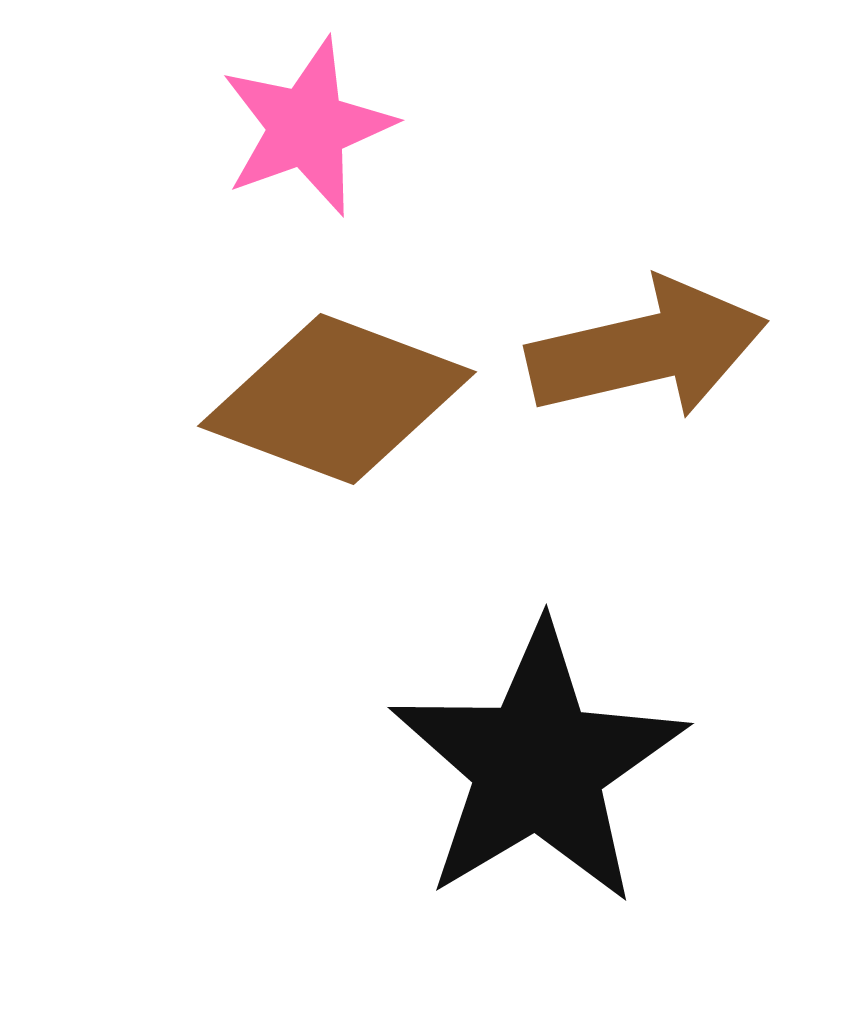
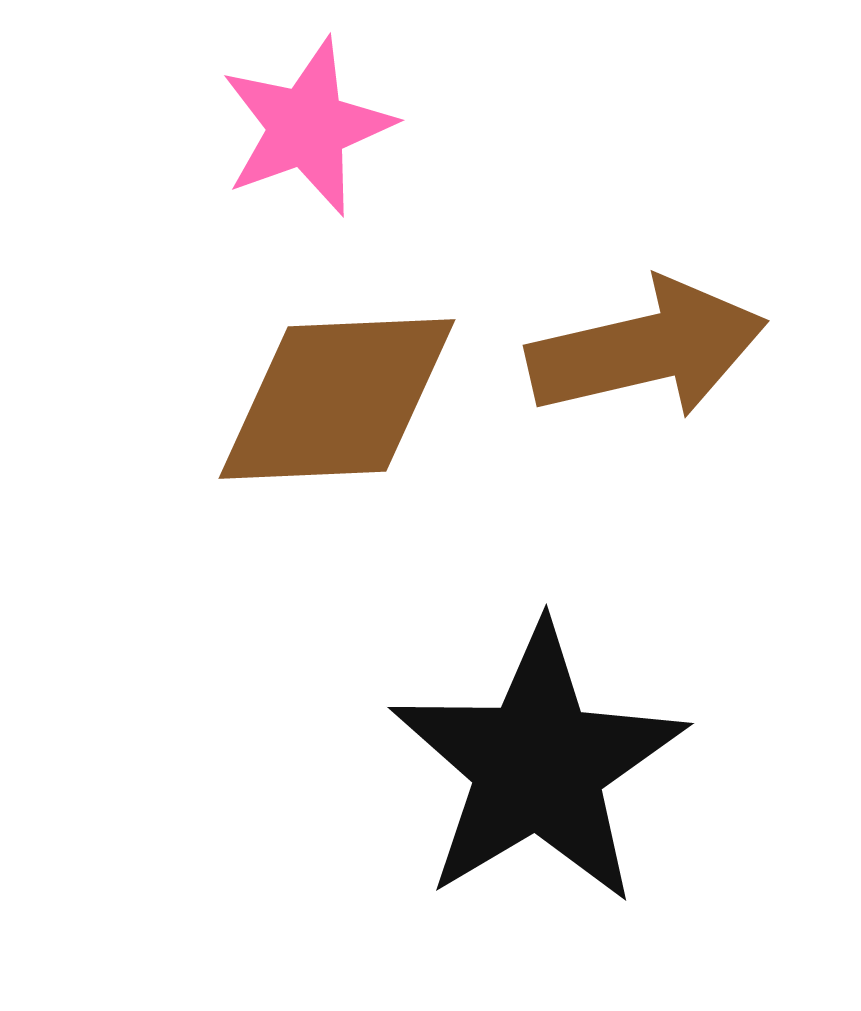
brown diamond: rotated 23 degrees counterclockwise
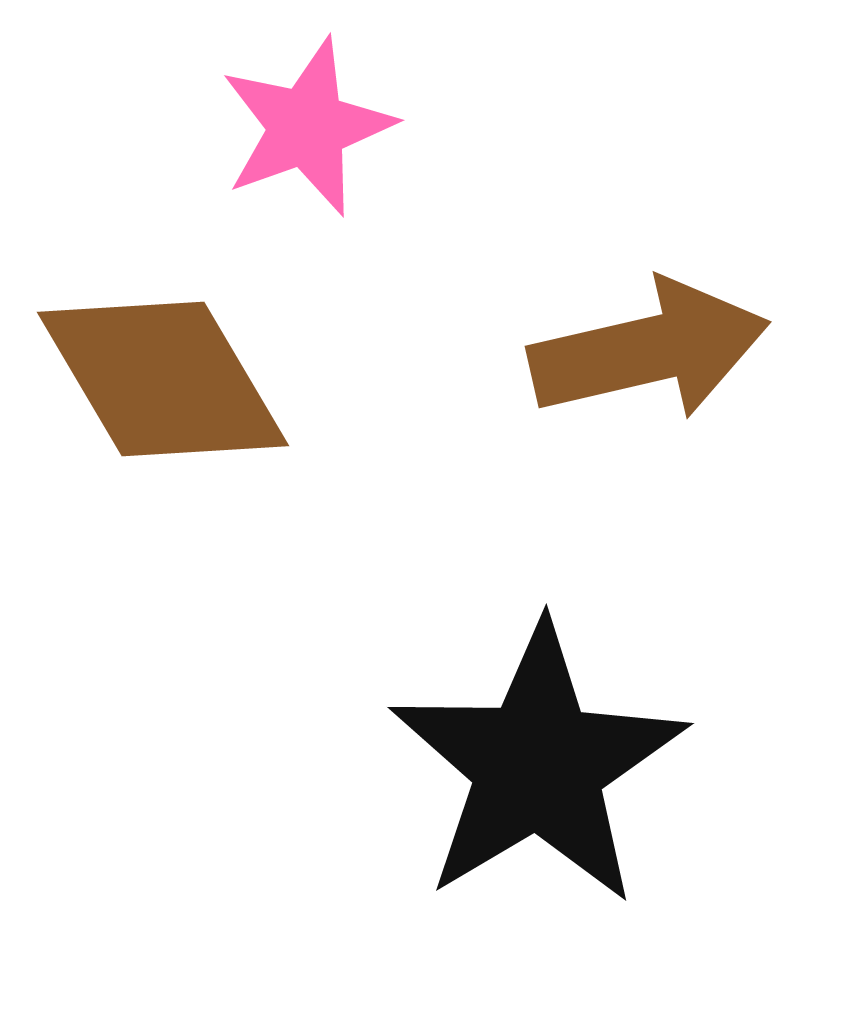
brown arrow: moved 2 px right, 1 px down
brown diamond: moved 174 px left, 20 px up; rotated 62 degrees clockwise
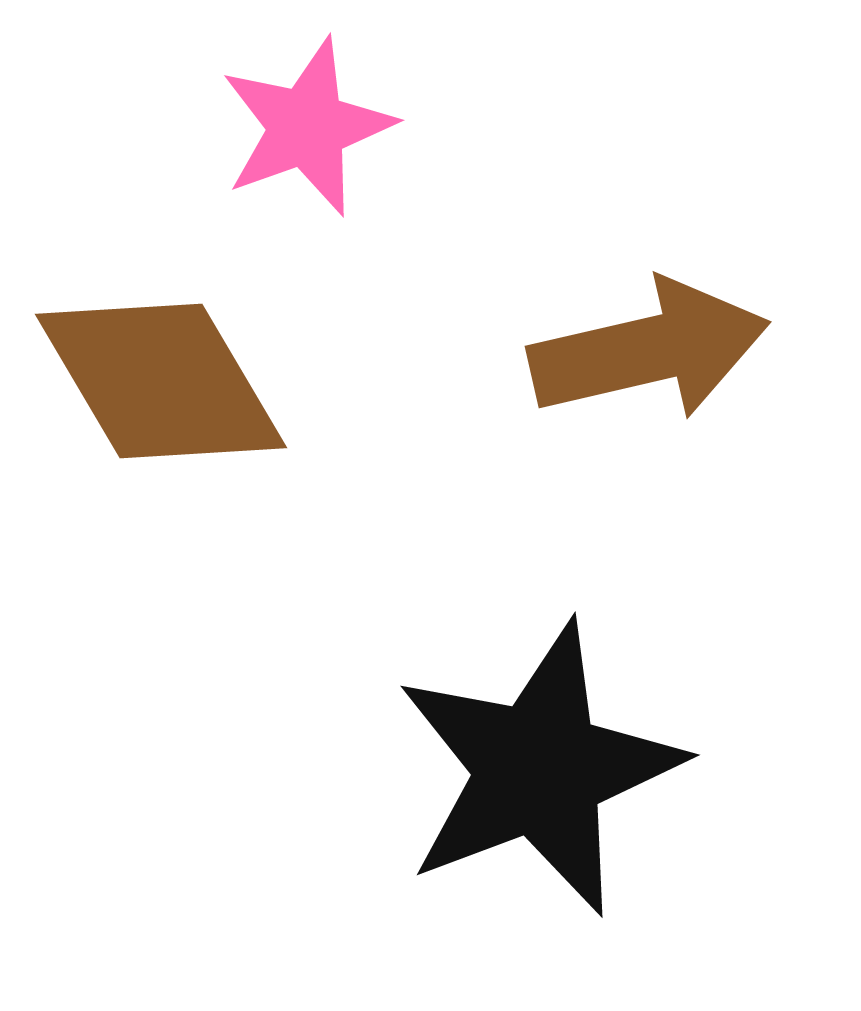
brown diamond: moved 2 px left, 2 px down
black star: moved 1 px right, 4 px down; rotated 10 degrees clockwise
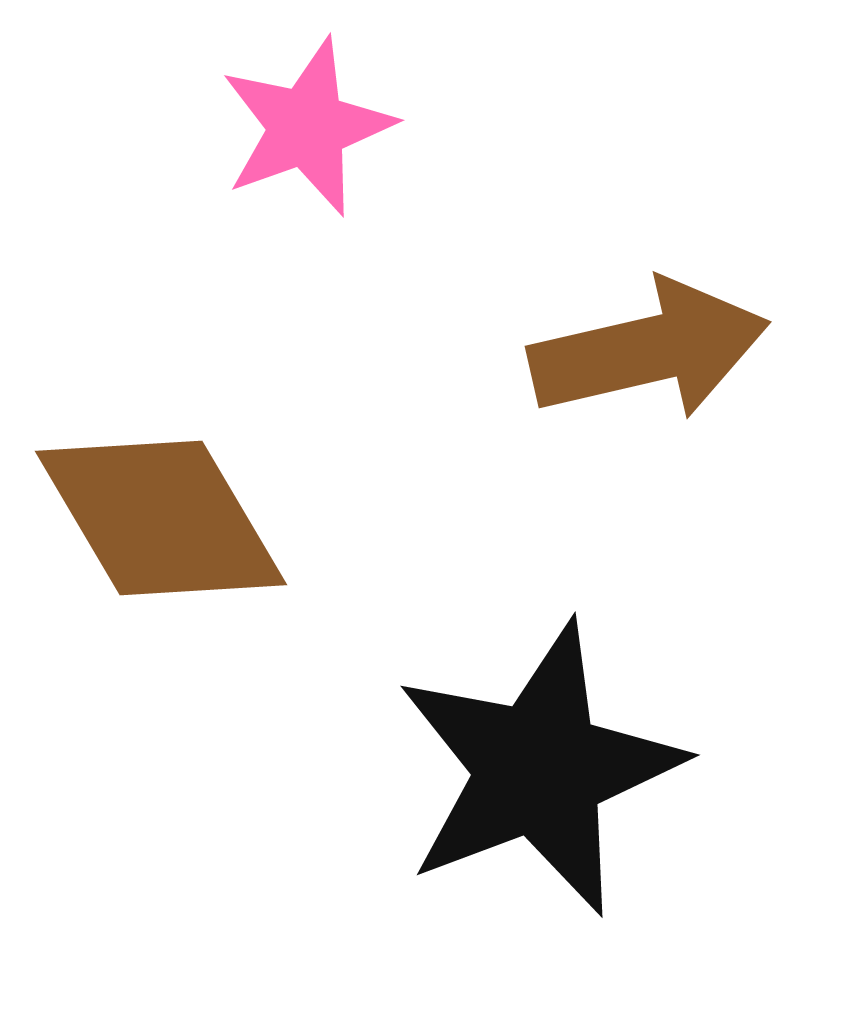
brown diamond: moved 137 px down
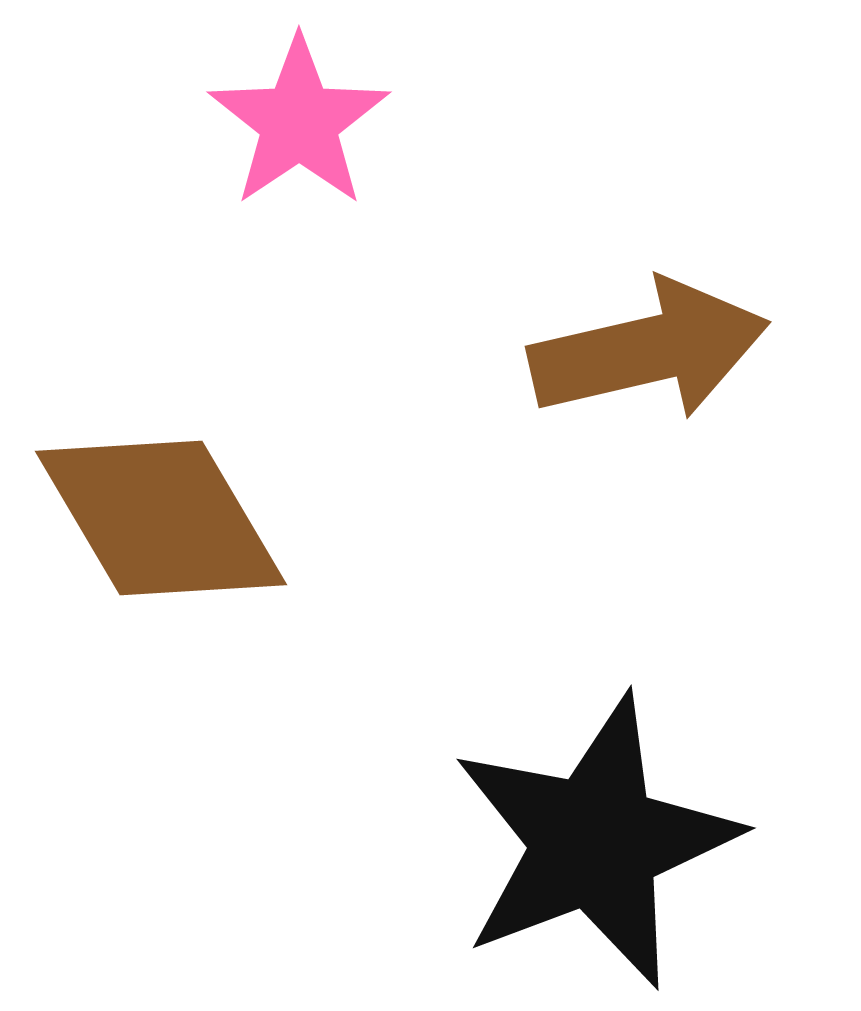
pink star: moved 8 px left, 5 px up; rotated 14 degrees counterclockwise
black star: moved 56 px right, 73 px down
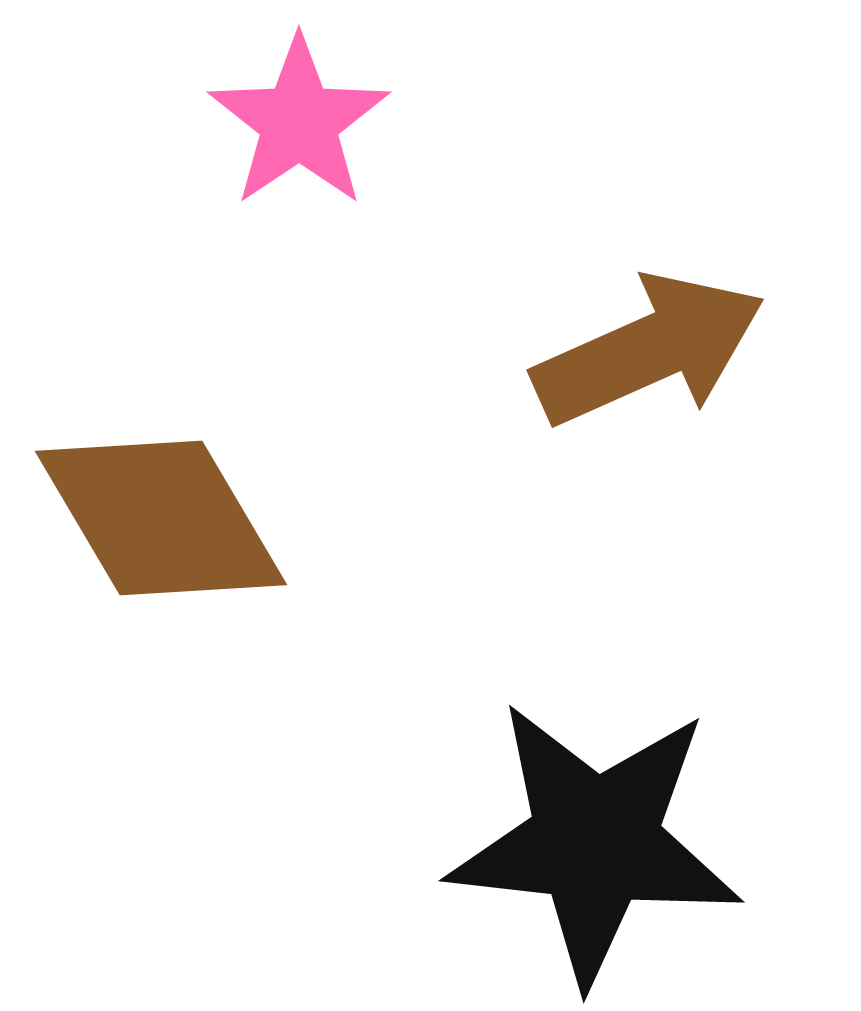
brown arrow: rotated 11 degrees counterclockwise
black star: rotated 27 degrees clockwise
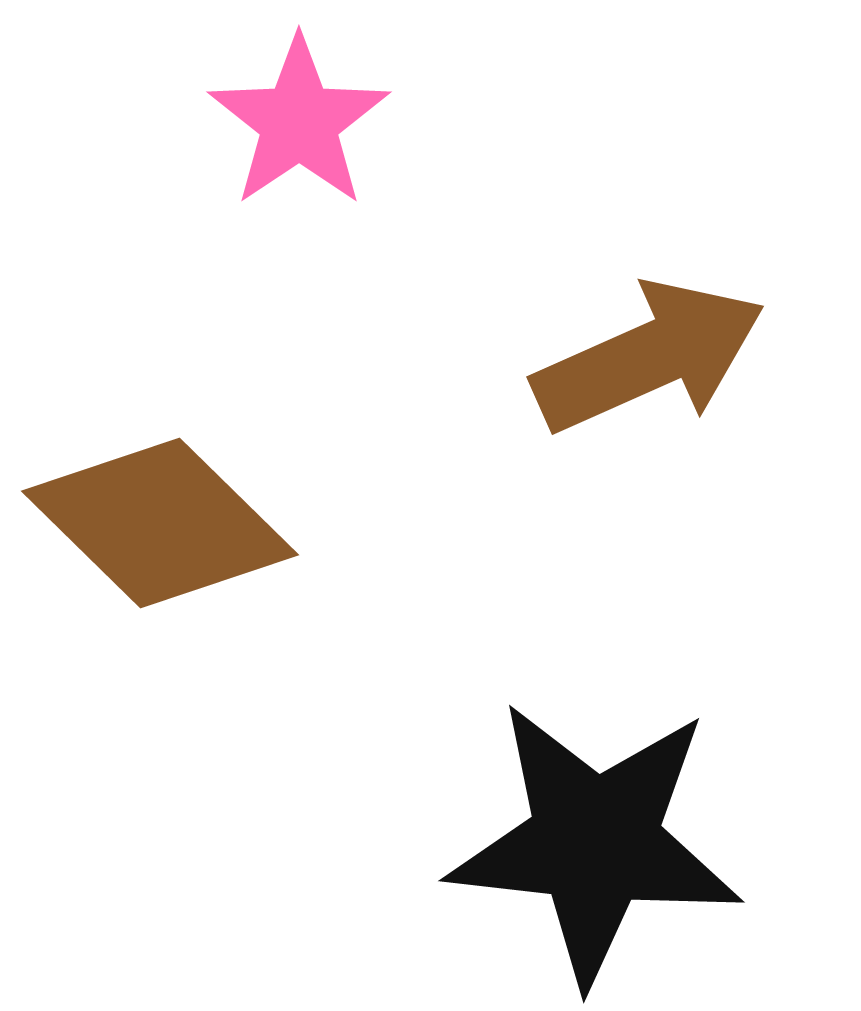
brown arrow: moved 7 px down
brown diamond: moved 1 px left, 5 px down; rotated 15 degrees counterclockwise
